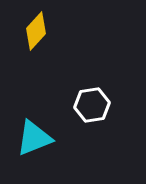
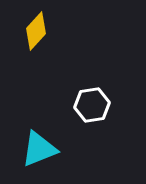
cyan triangle: moved 5 px right, 11 px down
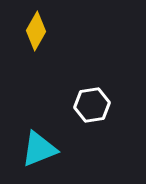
yellow diamond: rotated 12 degrees counterclockwise
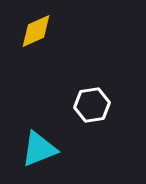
yellow diamond: rotated 36 degrees clockwise
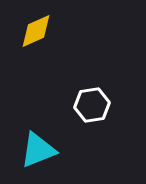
cyan triangle: moved 1 px left, 1 px down
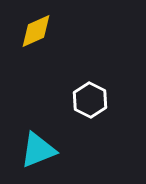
white hexagon: moved 2 px left, 5 px up; rotated 24 degrees counterclockwise
